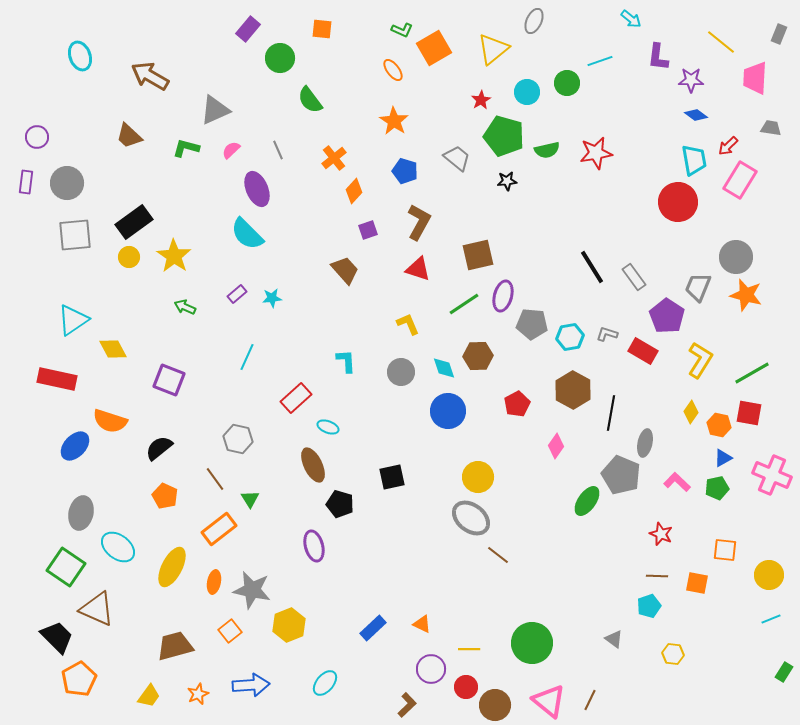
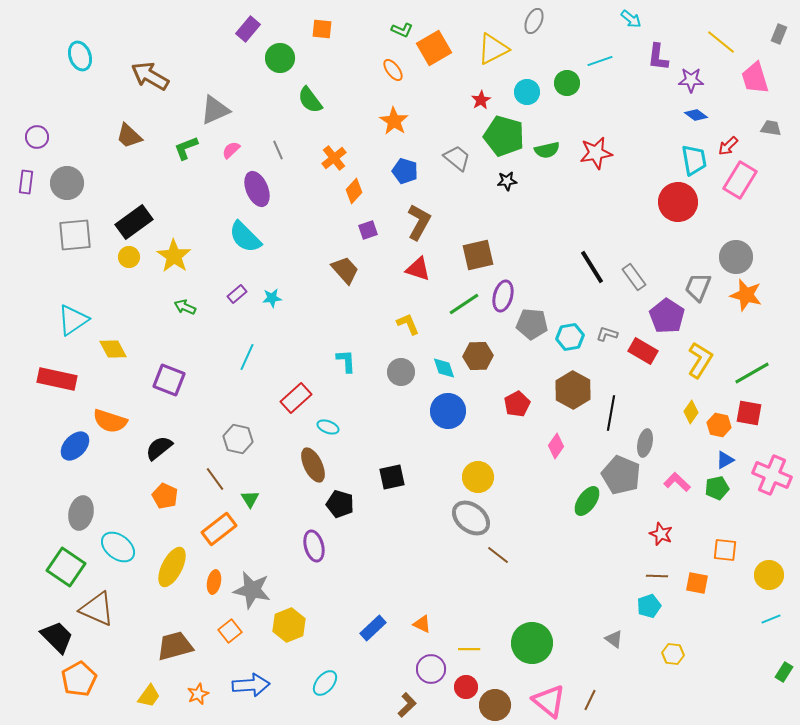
yellow triangle at (493, 49): rotated 12 degrees clockwise
pink trapezoid at (755, 78): rotated 20 degrees counterclockwise
green L-shape at (186, 148): rotated 36 degrees counterclockwise
cyan semicircle at (247, 234): moved 2 px left, 3 px down
blue triangle at (723, 458): moved 2 px right, 2 px down
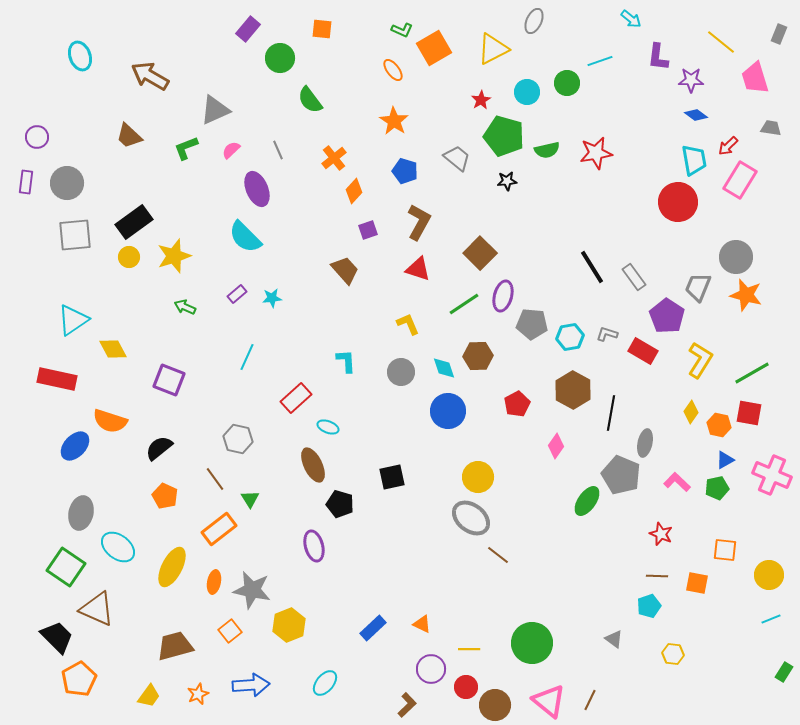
brown square at (478, 255): moved 2 px right, 2 px up; rotated 32 degrees counterclockwise
yellow star at (174, 256): rotated 20 degrees clockwise
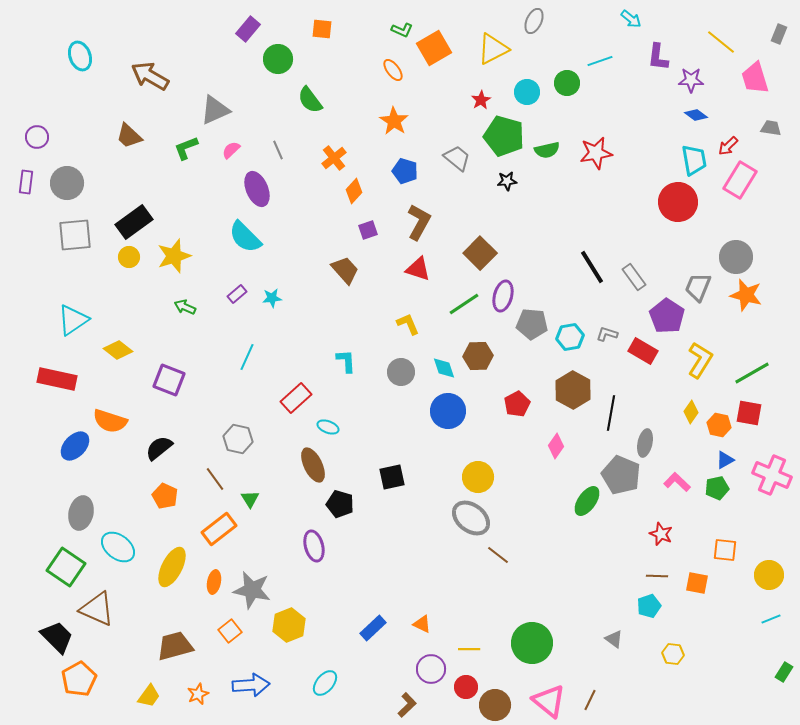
green circle at (280, 58): moved 2 px left, 1 px down
yellow diamond at (113, 349): moved 5 px right, 1 px down; rotated 24 degrees counterclockwise
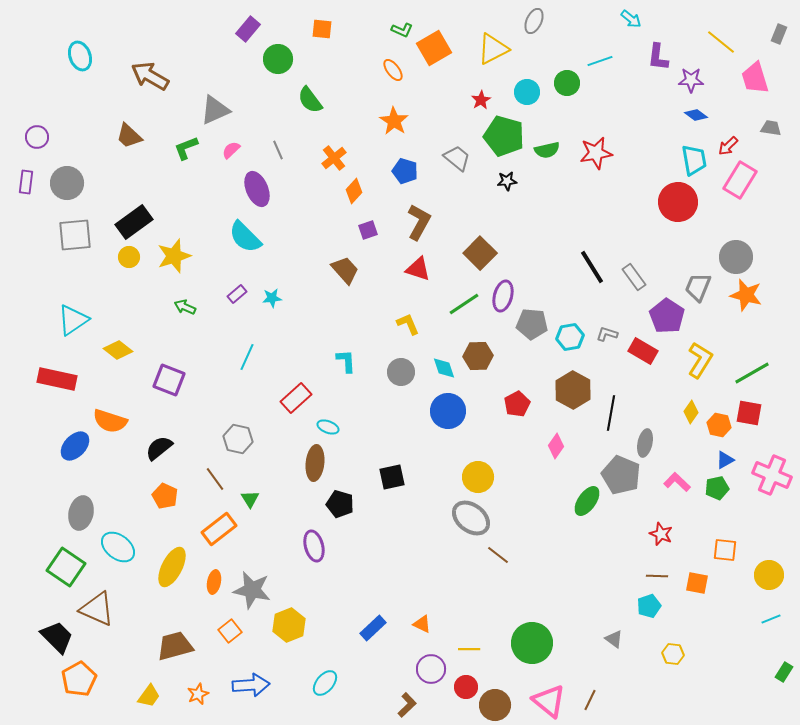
brown ellipse at (313, 465): moved 2 px right, 2 px up; rotated 32 degrees clockwise
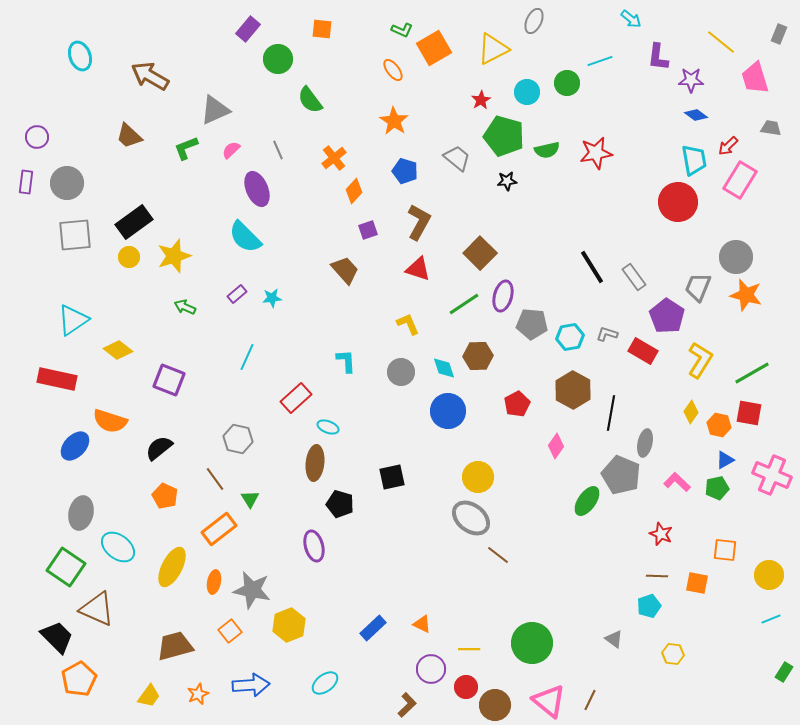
cyan ellipse at (325, 683): rotated 12 degrees clockwise
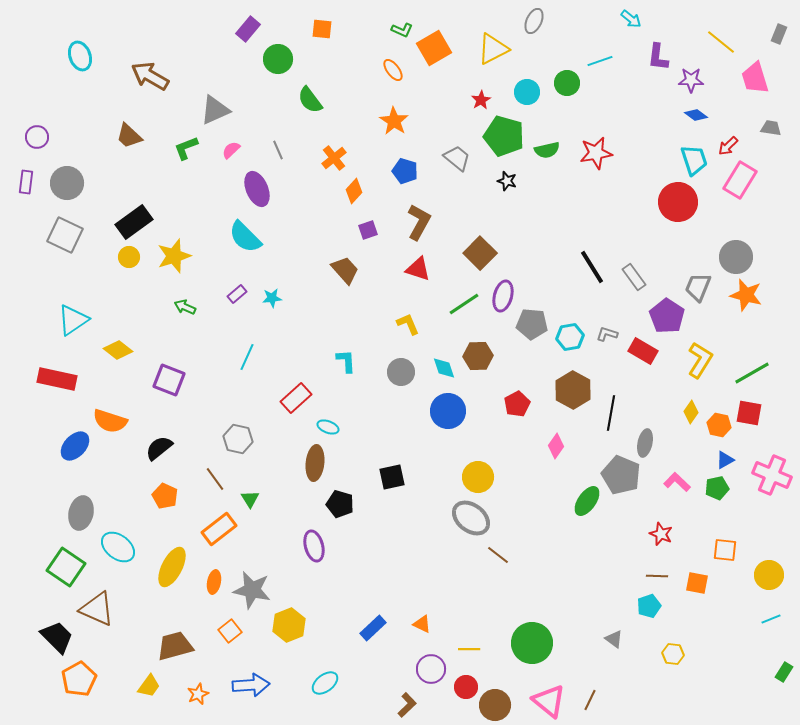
cyan trapezoid at (694, 160): rotated 8 degrees counterclockwise
black star at (507, 181): rotated 24 degrees clockwise
gray square at (75, 235): moved 10 px left; rotated 30 degrees clockwise
yellow trapezoid at (149, 696): moved 10 px up
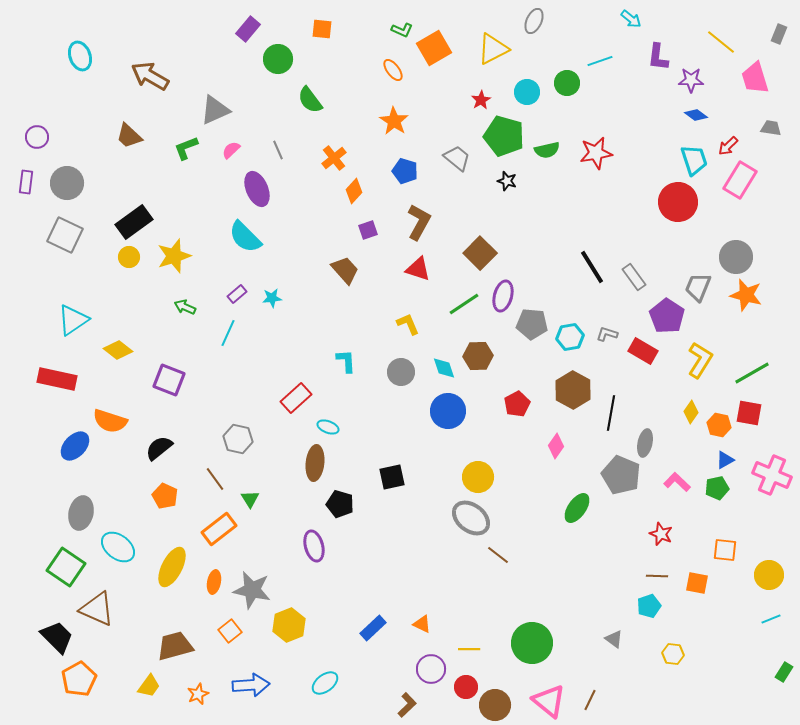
cyan line at (247, 357): moved 19 px left, 24 px up
green ellipse at (587, 501): moved 10 px left, 7 px down
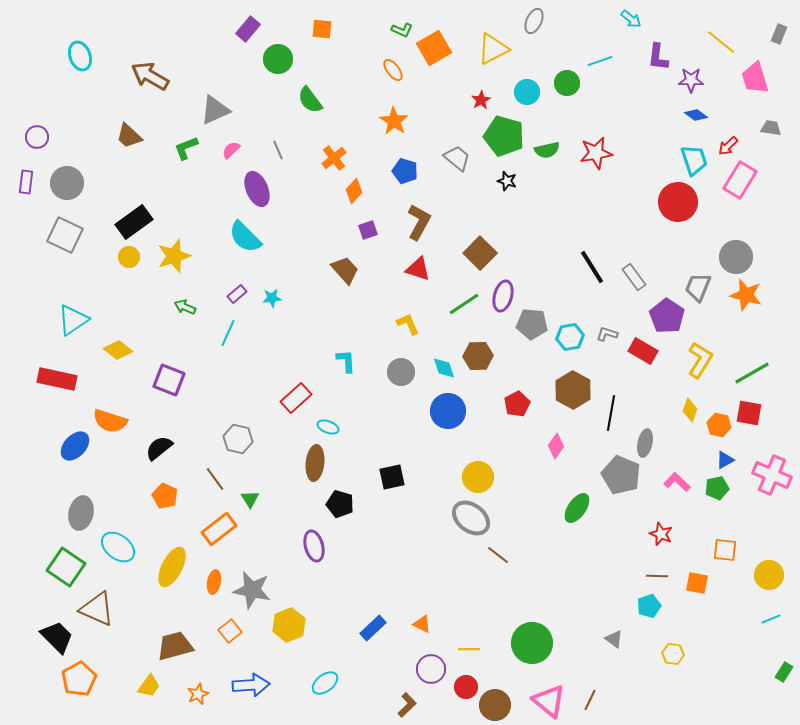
yellow diamond at (691, 412): moved 1 px left, 2 px up; rotated 15 degrees counterclockwise
